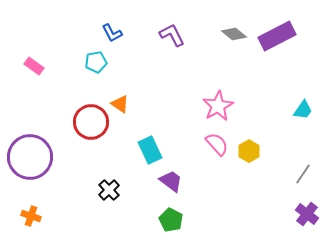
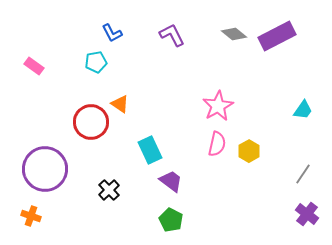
pink semicircle: rotated 55 degrees clockwise
purple circle: moved 15 px right, 12 px down
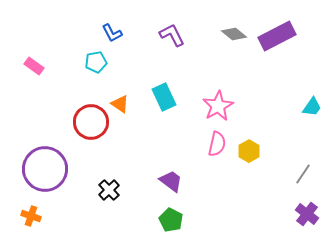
cyan trapezoid: moved 9 px right, 3 px up
cyan rectangle: moved 14 px right, 53 px up
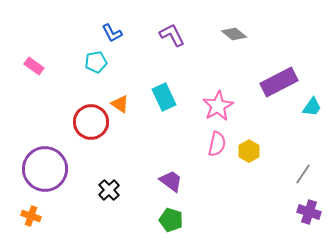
purple rectangle: moved 2 px right, 46 px down
purple cross: moved 2 px right, 2 px up; rotated 20 degrees counterclockwise
green pentagon: rotated 10 degrees counterclockwise
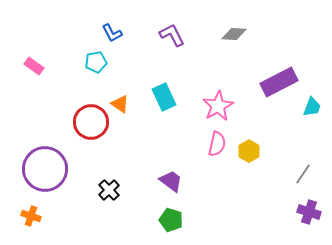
gray diamond: rotated 35 degrees counterclockwise
cyan trapezoid: rotated 15 degrees counterclockwise
